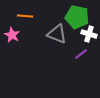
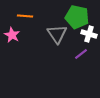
gray triangle: rotated 35 degrees clockwise
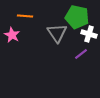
gray triangle: moved 1 px up
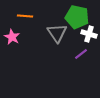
pink star: moved 2 px down
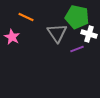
orange line: moved 1 px right, 1 px down; rotated 21 degrees clockwise
purple line: moved 4 px left, 5 px up; rotated 16 degrees clockwise
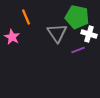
orange line: rotated 42 degrees clockwise
purple line: moved 1 px right, 1 px down
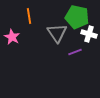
orange line: moved 3 px right, 1 px up; rotated 14 degrees clockwise
purple line: moved 3 px left, 2 px down
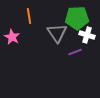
green pentagon: moved 1 px down; rotated 15 degrees counterclockwise
white cross: moved 2 px left, 1 px down
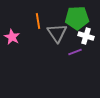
orange line: moved 9 px right, 5 px down
white cross: moved 1 px left, 1 px down
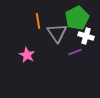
green pentagon: rotated 25 degrees counterclockwise
pink star: moved 15 px right, 18 px down
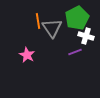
gray triangle: moved 5 px left, 5 px up
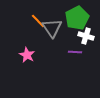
orange line: rotated 35 degrees counterclockwise
purple line: rotated 24 degrees clockwise
